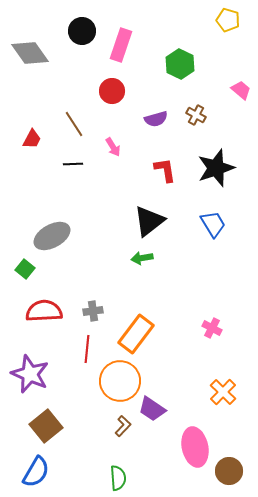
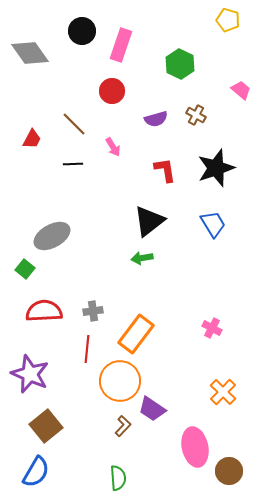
brown line: rotated 12 degrees counterclockwise
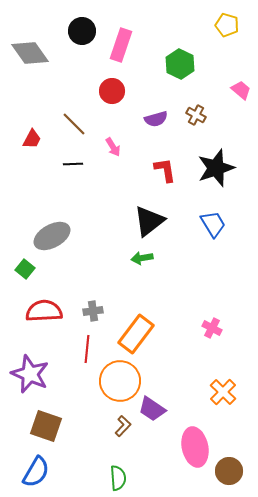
yellow pentagon: moved 1 px left, 5 px down
brown square: rotated 32 degrees counterclockwise
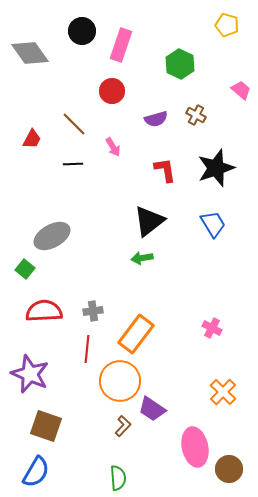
brown circle: moved 2 px up
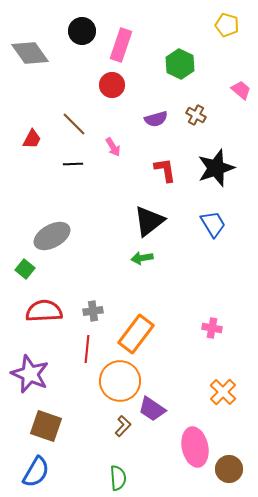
red circle: moved 6 px up
pink cross: rotated 18 degrees counterclockwise
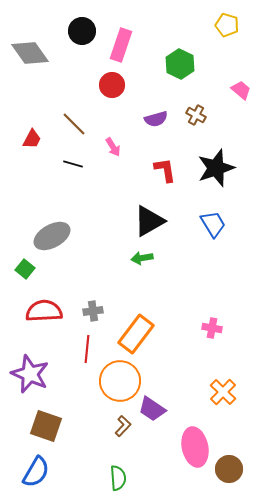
black line: rotated 18 degrees clockwise
black triangle: rotated 8 degrees clockwise
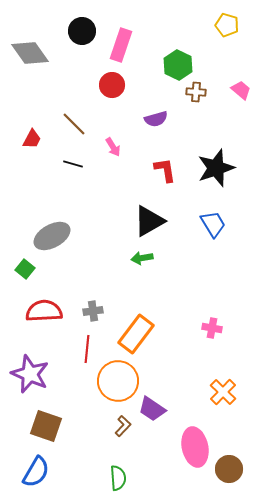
green hexagon: moved 2 px left, 1 px down
brown cross: moved 23 px up; rotated 24 degrees counterclockwise
orange circle: moved 2 px left
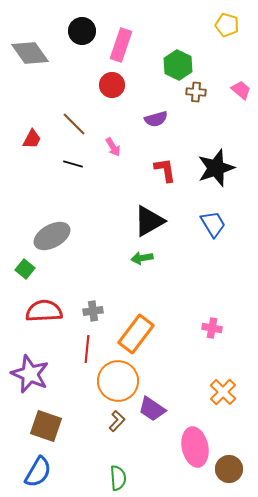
brown L-shape: moved 6 px left, 5 px up
blue semicircle: moved 2 px right
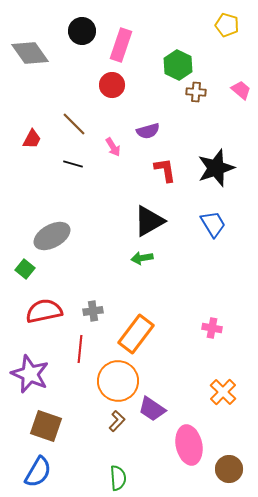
purple semicircle: moved 8 px left, 12 px down
red semicircle: rotated 9 degrees counterclockwise
red line: moved 7 px left
pink ellipse: moved 6 px left, 2 px up
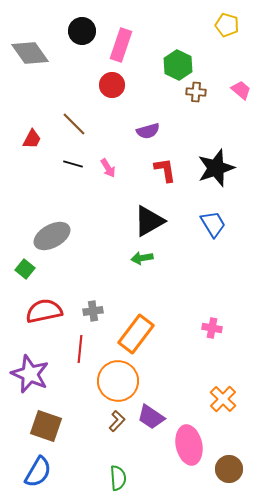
pink arrow: moved 5 px left, 21 px down
orange cross: moved 7 px down
purple trapezoid: moved 1 px left, 8 px down
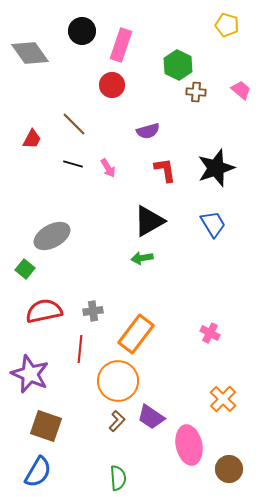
pink cross: moved 2 px left, 5 px down; rotated 18 degrees clockwise
